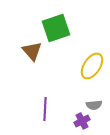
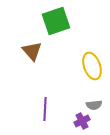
green square: moved 7 px up
yellow ellipse: rotated 52 degrees counterclockwise
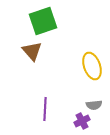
green square: moved 13 px left
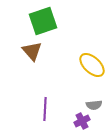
yellow ellipse: moved 1 px up; rotated 28 degrees counterclockwise
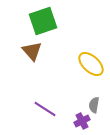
yellow ellipse: moved 1 px left, 1 px up
gray semicircle: rotated 105 degrees clockwise
purple line: rotated 60 degrees counterclockwise
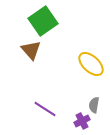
green square: rotated 16 degrees counterclockwise
brown triangle: moved 1 px left, 1 px up
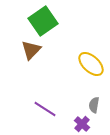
brown triangle: rotated 25 degrees clockwise
purple cross: moved 3 px down; rotated 21 degrees counterclockwise
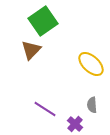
gray semicircle: moved 2 px left; rotated 14 degrees counterclockwise
purple cross: moved 7 px left
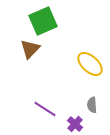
green square: rotated 12 degrees clockwise
brown triangle: moved 1 px left, 1 px up
yellow ellipse: moved 1 px left
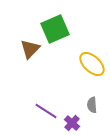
green square: moved 12 px right, 8 px down
yellow ellipse: moved 2 px right
purple line: moved 1 px right, 2 px down
purple cross: moved 3 px left, 1 px up
